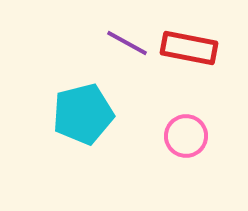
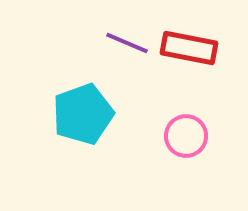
purple line: rotated 6 degrees counterclockwise
cyan pentagon: rotated 6 degrees counterclockwise
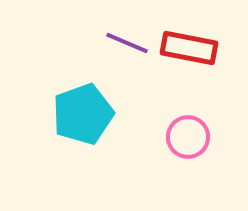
pink circle: moved 2 px right, 1 px down
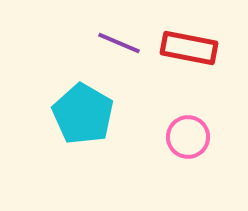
purple line: moved 8 px left
cyan pentagon: rotated 22 degrees counterclockwise
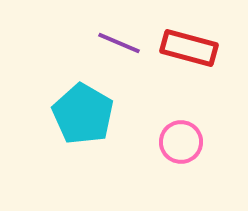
red rectangle: rotated 4 degrees clockwise
pink circle: moved 7 px left, 5 px down
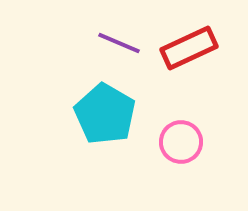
red rectangle: rotated 40 degrees counterclockwise
cyan pentagon: moved 22 px right
